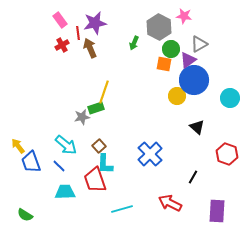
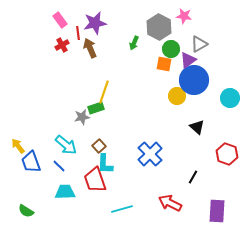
green semicircle: moved 1 px right, 4 px up
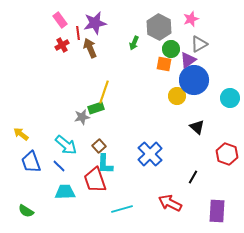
pink star: moved 7 px right, 3 px down; rotated 28 degrees counterclockwise
yellow arrow: moved 3 px right, 12 px up; rotated 14 degrees counterclockwise
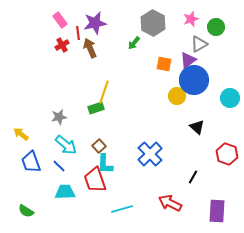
gray hexagon: moved 6 px left, 4 px up
green arrow: rotated 16 degrees clockwise
green circle: moved 45 px right, 22 px up
gray star: moved 23 px left
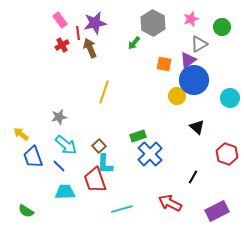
green circle: moved 6 px right
green rectangle: moved 42 px right, 28 px down
blue trapezoid: moved 2 px right, 5 px up
purple rectangle: rotated 60 degrees clockwise
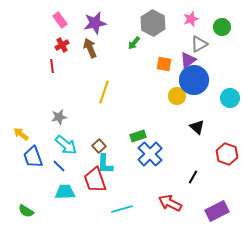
red line: moved 26 px left, 33 px down
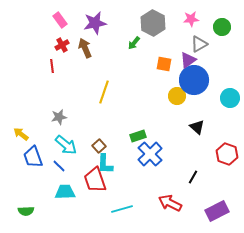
pink star: rotated 14 degrees clockwise
brown arrow: moved 5 px left
green semicircle: rotated 35 degrees counterclockwise
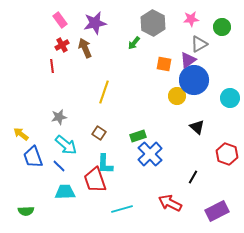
brown square: moved 13 px up; rotated 16 degrees counterclockwise
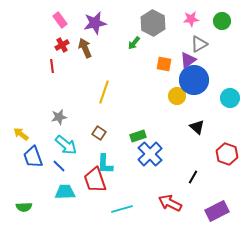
green circle: moved 6 px up
green semicircle: moved 2 px left, 4 px up
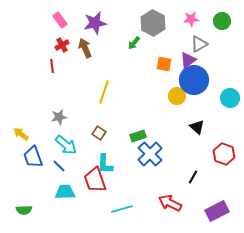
red hexagon: moved 3 px left
green semicircle: moved 3 px down
